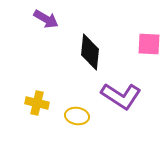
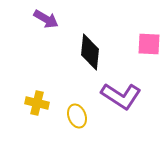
yellow ellipse: rotated 60 degrees clockwise
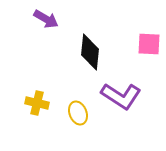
yellow ellipse: moved 1 px right, 3 px up
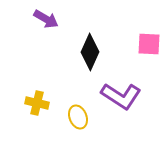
black diamond: rotated 18 degrees clockwise
yellow ellipse: moved 4 px down
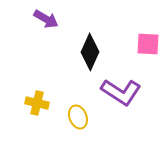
pink square: moved 1 px left
purple L-shape: moved 4 px up
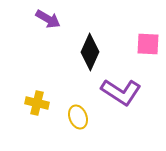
purple arrow: moved 2 px right
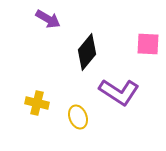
black diamond: moved 3 px left; rotated 15 degrees clockwise
purple L-shape: moved 2 px left
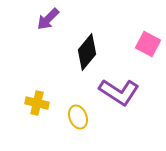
purple arrow: rotated 105 degrees clockwise
pink square: rotated 25 degrees clockwise
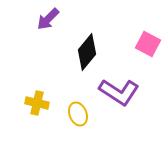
yellow ellipse: moved 3 px up
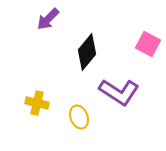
yellow ellipse: moved 1 px right, 3 px down
